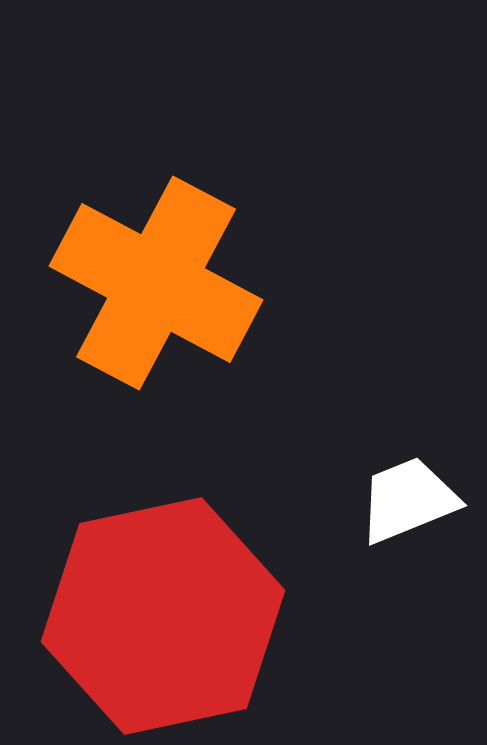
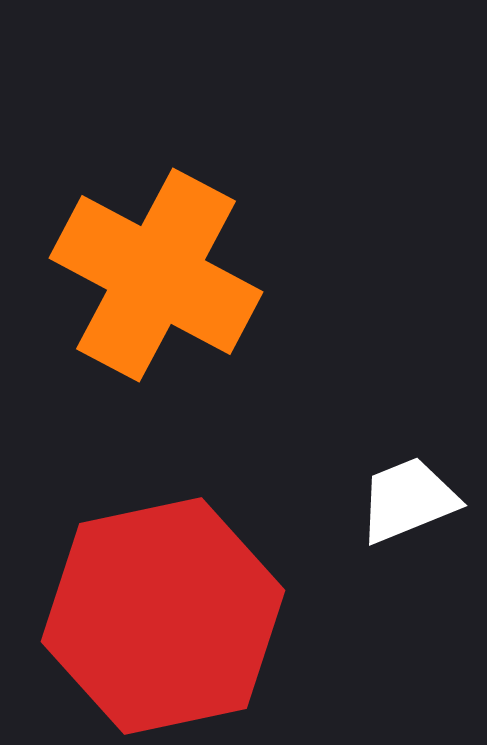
orange cross: moved 8 px up
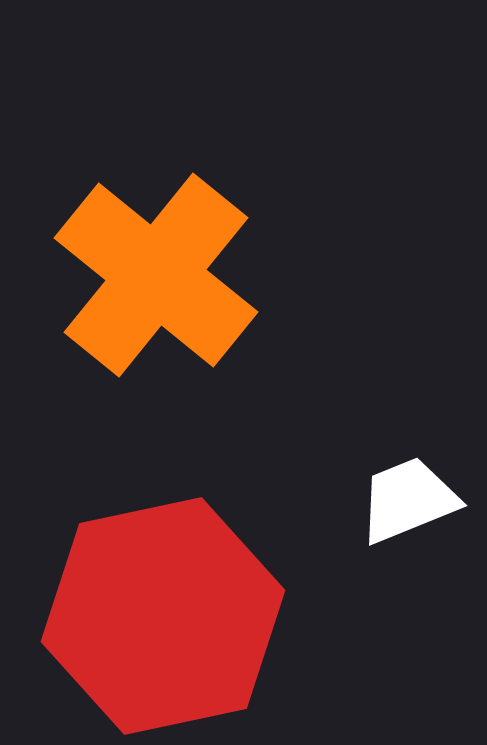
orange cross: rotated 11 degrees clockwise
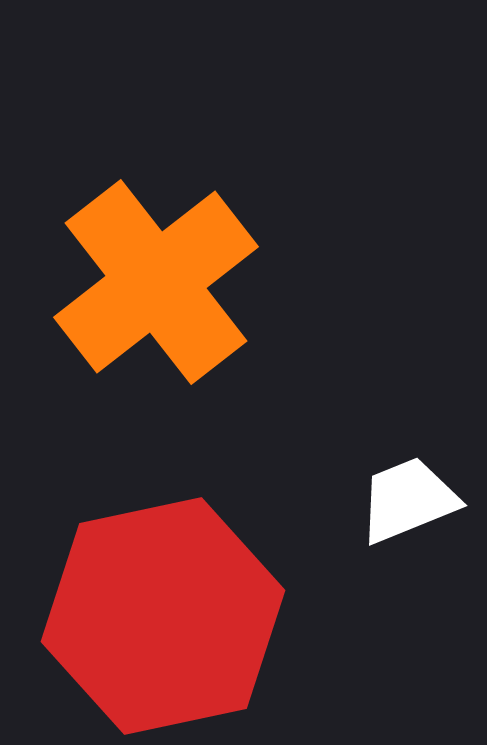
orange cross: moved 7 px down; rotated 13 degrees clockwise
